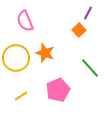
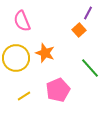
pink semicircle: moved 3 px left
yellow line: moved 3 px right
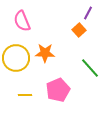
orange star: rotated 18 degrees counterclockwise
yellow line: moved 1 px right, 1 px up; rotated 32 degrees clockwise
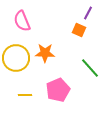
orange square: rotated 24 degrees counterclockwise
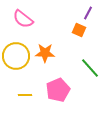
pink semicircle: moved 1 px right, 2 px up; rotated 30 degrees counterclockwise
yellow circle: moved 2 px up
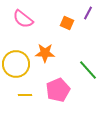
orange square: moved 12 px left, 7 px up
yellow circle: moved 8 px down
green line: moved 2 px left, 2 px down
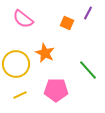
orange star: rotated 24 degrees clockwise
pink pentagon: moved 2 px left; rotated 25 degrees clockwise
yellow line: moved 5 px left; rotated 24 degrees counterclockwise
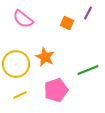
orange star: moved 4 px down
green line: rotated 70 degrees counterclockwise
pink pentagon: rotated 20 degrees counterclockwise
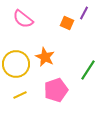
purple line: moved 4 px left
green line: rotated 35 degrees counterclockwise
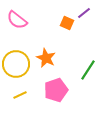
purple line: rotated 24 degrees clockwise
pink semicircle: moved 6 px left, 1 px down
orange star: moved 1 px right, 1 px down
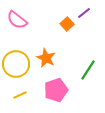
orange square: moved 1 px down; rotated 24 degrees clockwise
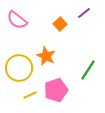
orange square: moved 7 px left
orange star: moved 2 px up
yellow circle: moved 3 px right, 4 px down
yellow line: moved 10 px right
